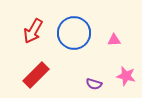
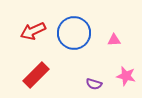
red arrow: rotated 35 degrees clockwise
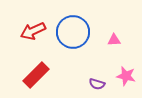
blue circle: moved 1 px left, 1 px up
purple semicircle: moved 3 px right
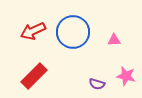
red rectangle: moved 2 px left, 1 px down
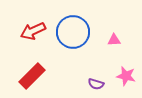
red rectangle: moved 2 px left
purple semicircle: moved 1 px left
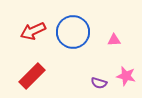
purple semicircle: moved 3 px right, 1 px up
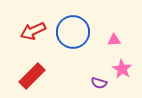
pink star: moved 4 px left, 7 px up; rotated 18 degrees clockwise
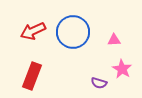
red rectangle: rotated 24 degrees counterclockwise
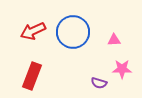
pink star: rotated 30 degrees counterclockwise
